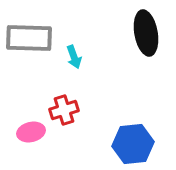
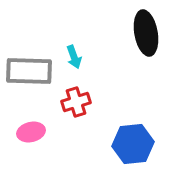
gray rectangle: moved 33 px down
red cross: moved 12 px right, 8 px up
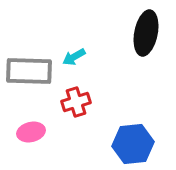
black ellipse: rotated 21 degrees clockwise
cyan arrow: rotated 80 degrees clockwise
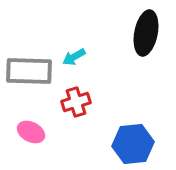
pink ellipse: rotated 40 degrees clockwise
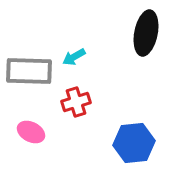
blue hexagon: moved 1 px right, 1 px up
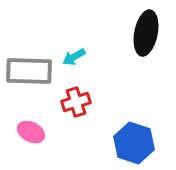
blue hexagon: rotated 24 degrees clockwise
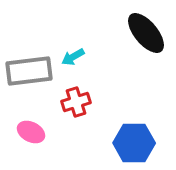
black ellipse: rotated 51 degrees counterclockwise
cyan arrow: moved 1 px left
gray rectangle: rotated 9 degrees counterclockwise
blue hexagon: rotated 18 degrees counterclockwise
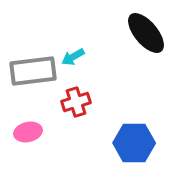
gray rectangle: moved 4 px right
pink ellipse: moved 3 px left; rotated 40 degrees counterclockwise
